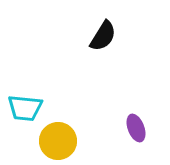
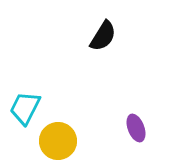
cyan trapezoid: rotated 111 degrees clockwise
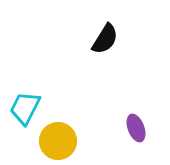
black semicircle: moved 2 px right, 3 px down
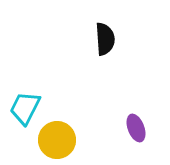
black semicircle: rotated 36 degrees counterclockwise
yellow circle: moved 1 px left, 1 px up
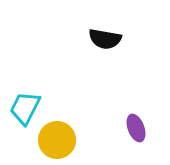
black semicircle: rotated 104 degrees clockwise
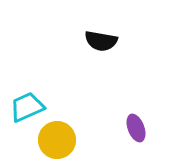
black semicircle: moved 4 px left, 2 px down
cyan trapezoid: moved 2 px right, 1 px up; rotated 39 degrees clockwise
